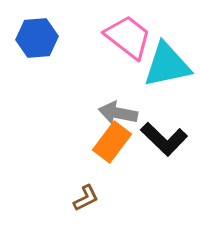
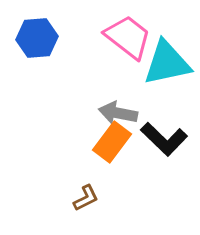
cyan triangle: moved 2 px up
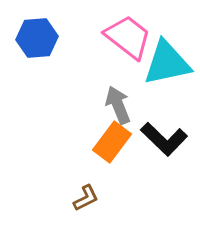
gray arrow: moved 8 px up; rotated 57 degrees clockwise
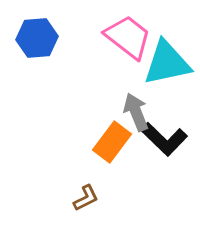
gray arrow: moved 18 px right, 7 px down
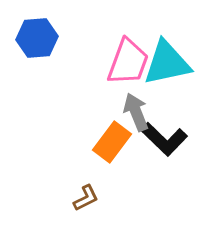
pink trapezoid: moved 25 px down; rotated 72 degrees clockwise
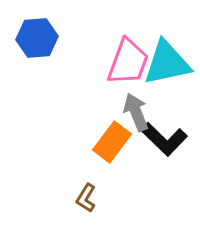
brown L-shape: rotated 148 degrees clockwise
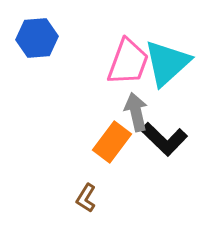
cyan triangle: rotated 30 degrees counterclockwise
gray arrow: rotated 9 degrees clockwise
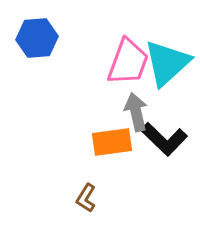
orange rectangle: rotated 45 degrees clockwise
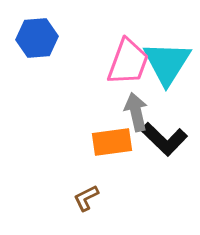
cyan triangle: rotated 16 degrees counterclockwise
brown L-shape: rotated 32 degrees clockwise
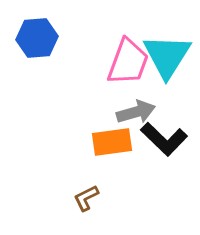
cyan triangle: moved 7 px up
gray arrow: rotated 87 degrees clockwise
